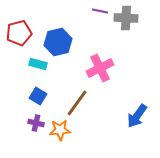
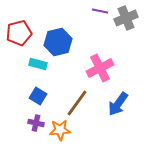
gray cross: rotated 25 degrees counterclockwise
blue arrow: moved 19 px left, 12 px up
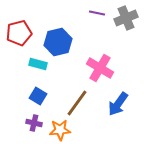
purple line: moved 3 px left, 2 px down
pink cross: rotated 32 degrees counterclockwise
purple cross: moved 2 px left
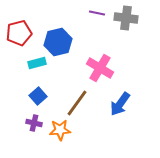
gray cross: rotated 30 degrees clockwise
cyan rectangle: moved 1 px left, 1 px up; rotated 30 degrees counterclockwise
blue square: rotated 18 degrees clockwise
blue arrow: moved 2 px right
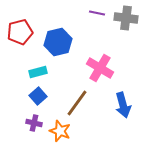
red pentagon: moved 1 px right, 1 px up
cyan rectangle: moved 1 px right, 9 px down
blue arrow: moved 3 px right, 1 px down; rotated 50 degrees counterclockwise
orange star: moved 1 px down; rotated 25 degrees clockwise
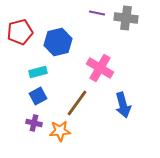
blue square: rotated 12 degrees clockwise
orange star: rotated 25 degrees counterclockwise
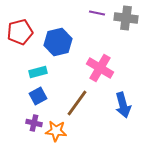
orange star: moved 4 px left; rotated 10 degrees clockwise
